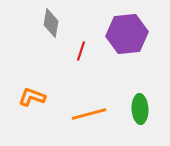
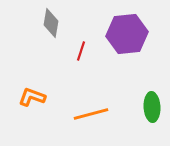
green ellipse: moved 12 px right, 2 px up
orange line: moved 2 px right
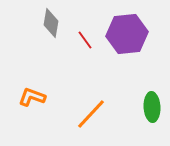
red line: moved 4 px right, 11 px up; rotated 54 degrees counterclockwise
orange line: rotated 32 degrees counterclockwise
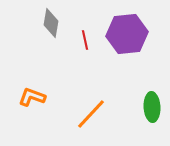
red line: rotated 24 degrees clockwise
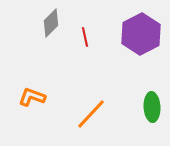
gray diamond: rotated 36 degrees clockwise
purple hexagon: moved 14 px right; rotated 21 degrees counterclockwise
red line: moved 3 px up
